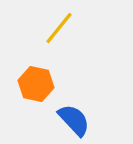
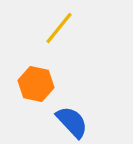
blue semicircle: moved 2 px left, 2 px down
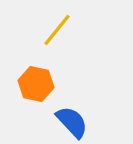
yellow line: moved 2 px left, 2 px down
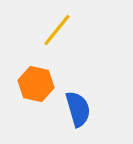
blue semicircle: moved 6 px right, 13 px up; rotated 27 degrees clockwise
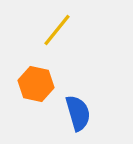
blue semicircle: moved 4 px down
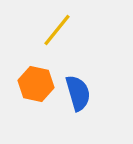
blue semicircle: moved 20 px up
